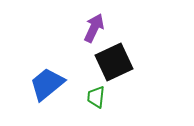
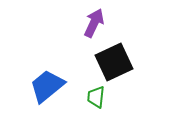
purple arrow: moved 5 px up
blue trapezoid: moved 2 px down
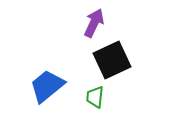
black square: moved 2 px left, 2 px up
green trapezoid: moved 1 px left
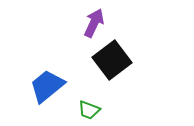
black square: rotated 12 degrees counterclockwise
green trapezoid: moved 6 px left, 13 px down; rotated 75 degrees counterclockwise
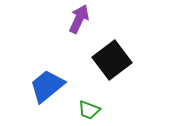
purple arrow: moved 15 px left, 4 px up
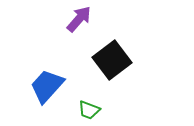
purple arrow: rotated 16 degrees clockwise
blue trapezoid: rotated 9 degrees counterclockwise
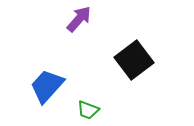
black square: moved 22 px right
green trapezoid: moved 1 px left
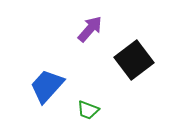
purple arrow: moved 11 px right, 10 px down
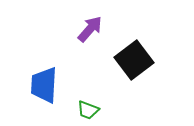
blue trapezoid: moved 3 px left, 1 px up; rotated 39 degrees counterclockwise
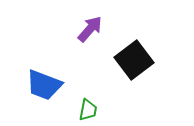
blue trapezoid: rotated 72 degrees counterclockwise
green trapezoid: rotated 100 degrees counterclockwise
